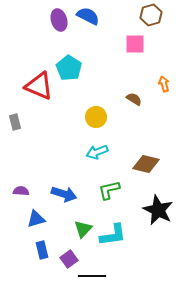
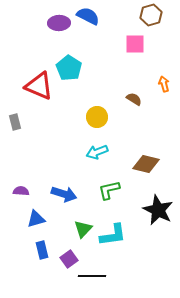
purple ellipse: moved 3 px down; rotated 75 degrees counterclockwise
yellow circle: moved 1 px right
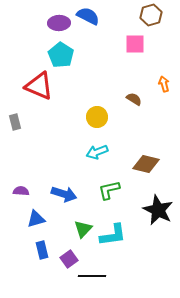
cyan pentagon: moved 8 px left, 13 px up
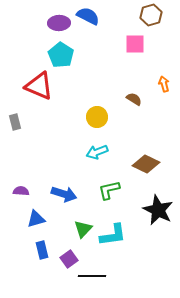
brown diamond: rotated 12 degrees clockwise
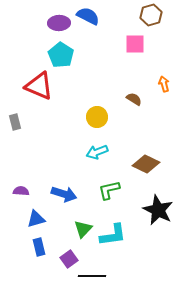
blue rectangle: moved 3 px left, 3 px up
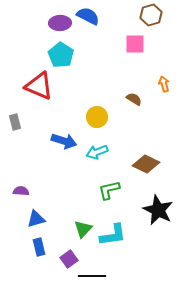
purple ellipse: moved 1 px right
blue arrow: moved 53 px up
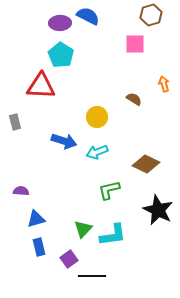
red triangle: moved 2 px right; rotated 20 degrees counterclockwise
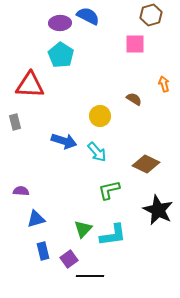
red triangle: moved 11 px left, 1 px up
yellow circle: moved 3 px right, 1 px up
cyan arrow: rotated 110 degrees counterclockwise
blue rectangle: moved 4 px right, 4 px down
black line: moved 2 px left
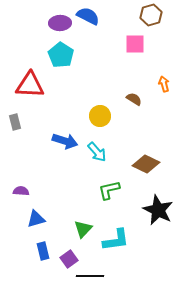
blue arrow: moved 1 px right
cyan L-shape: moved 3 px right, 5 px down
